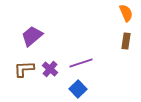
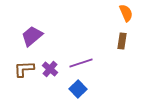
brown rectangle: moved 4 px left
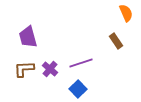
purple trapezoid: moved 4 px left, 1 px down; rotated 65 degrees counterclockwise
brown rectangle: moved 6 px left; rotated 42 degrees counterclockwise
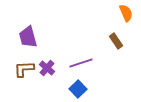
purple cross: moved 3 px left, 1 px up
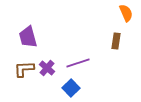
brown rectangle: rotated 42 degrees clockwise
purple line: moved 3 px left
blue square: moved 7 px left, 1 px up
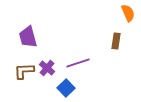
orange semicircle: moved 2 px right
brown L-shape: moved 2 px down
blue square: moved 5 px left
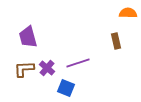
orange semicircle: rotated 66 degrees counterclockwise
brown rectangle: rotated 21 degrees counterclockwise
brown L-shape: moved 2 px up
blue square: rotated 24 degrees counterclockwise
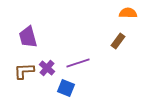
brown rectangle: moved 2 px right; rotated 49 degrees clockwise
brown L-shape: moved 2 px down
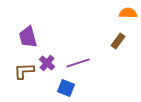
purple cross: moved 5 px up
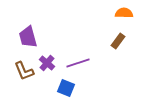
orange semicircle: moved 4 px left
brown L-shape: rotated 110 degrees counterclockwise
